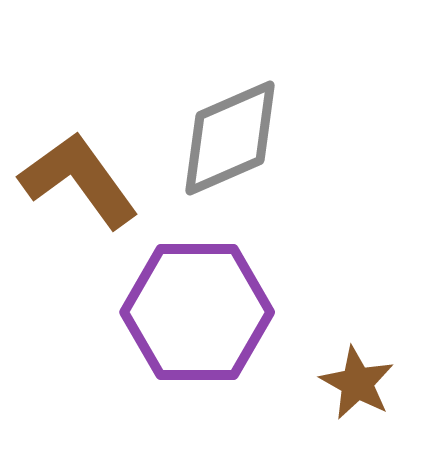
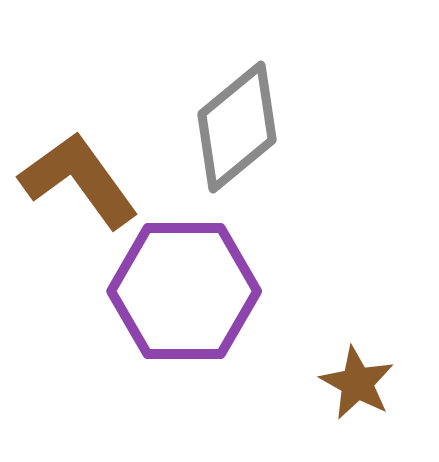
gray diamond: moved 7 px right, 11 px up; rotated 16 degrees counterclockwise
purple hexagon: moved 13 px left, 21 px up
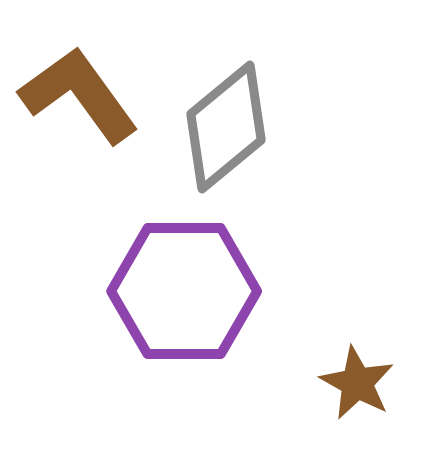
gray diamond: moved 11 px left
brown L-shape: moved 85 px up
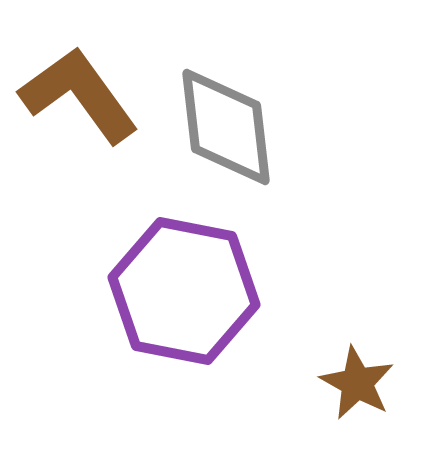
gray diamond: rotated 57 degrees counterclockwise
purple hexagon: rotated 11 degrees clockwise
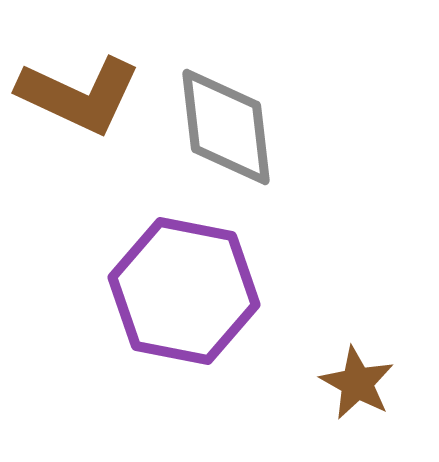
brown L-shape: rotated 151 degrees clockwise
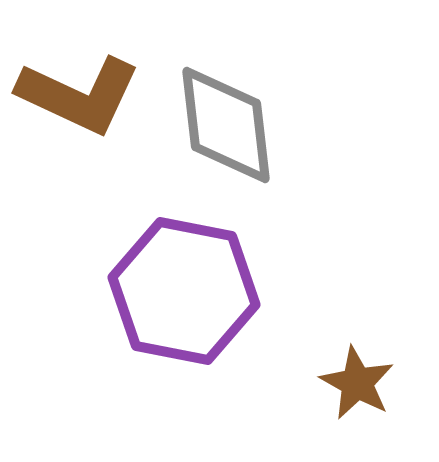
gray diamond: moved 2 px up
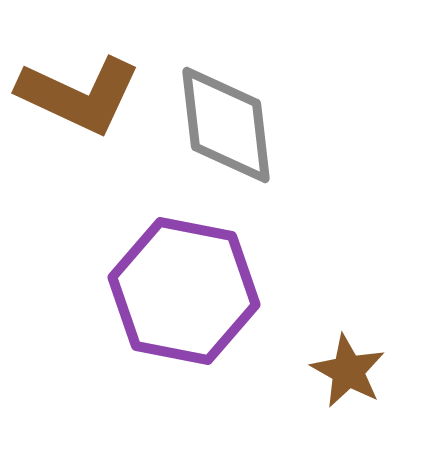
brown star: moved 9 px left, 12 px up
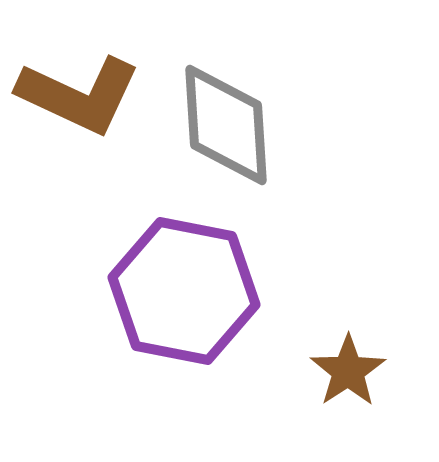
gray diamond: rotated 3 degrees clockwise
brown star: rotated 10 degrees clockwise
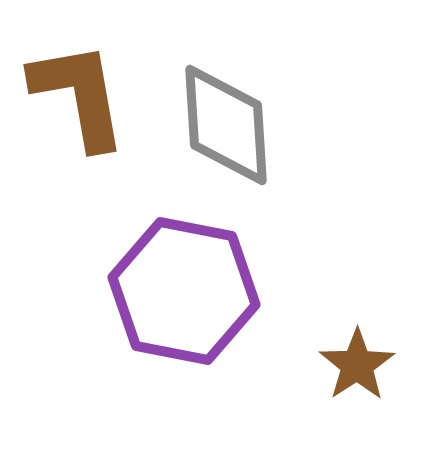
brown L-shape: rotated 125 degrees counterclockwise
brown star: moved 9 px right, 6 px up
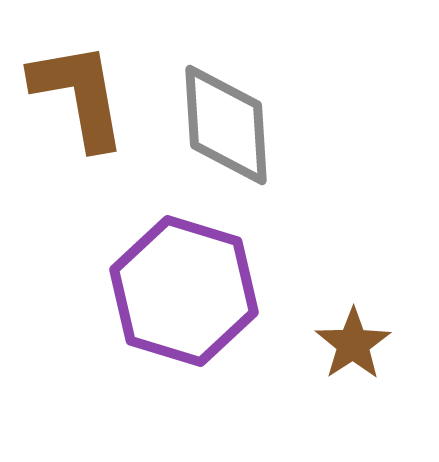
purple hexagon: rotated 6 degrees clockwise
brown star: moved 4 px left, 21 px up
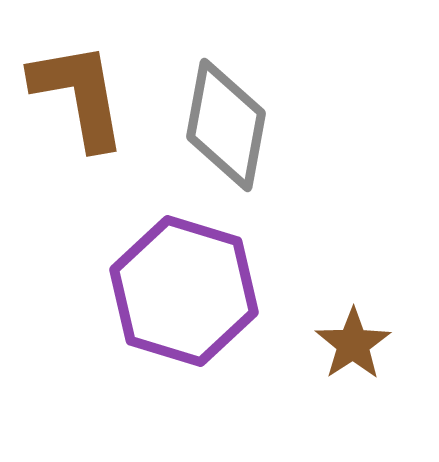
gray diamond: rotated 14 degrees clockwise
